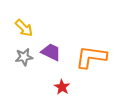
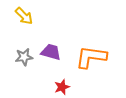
yellow arrow: moved 12 px up
purple trapezoid: rotated 10 degrees counterclockwise
red star: rotated 21 degrees clockwise
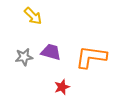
yellow arrow: moved 9 px right
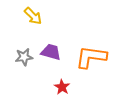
red star: rotated 21 degrees counterclockwise
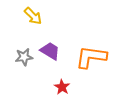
purple trapezoid: moved 1 px left, 1 px up; rotated 15 degrees clockwise
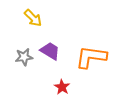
yellow arrow: moved 2 px down
